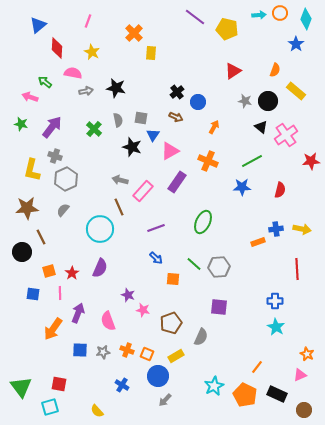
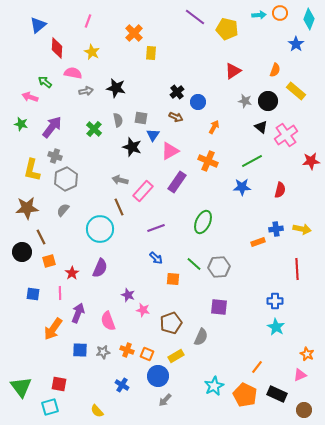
cyan diamond at (306, 19): moved 3 px right
orange square at (49, 271): moved 10 px up
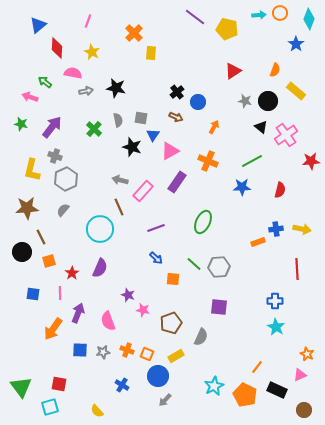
black rectangle at (277, 394): moved 4 px up
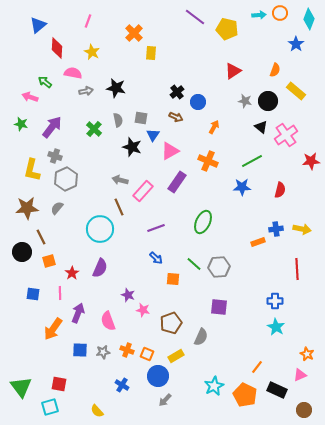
gray semicircle at (63, 210): moved 6 px left, 2 px up
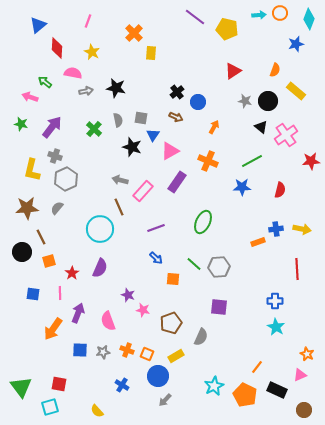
blue star at (296, 44): rotated 21 degrees clockwise
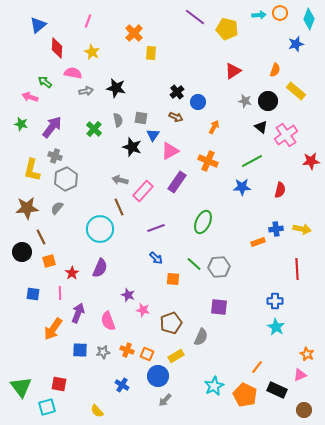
cyan square at (50, 407): moved 3 px left
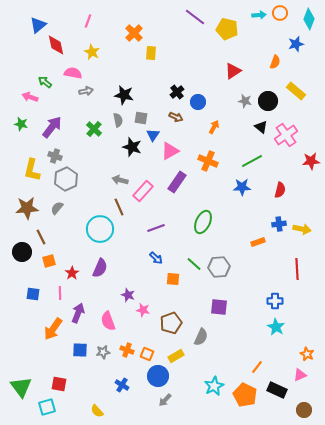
red diamond at (57, 48): moved 1 px left, 3 px up; rotated 15 degrees counterclockwise
orange semicircle at (275, 70): moved 8 px up
black star at (116, 88): moved 8 px right, 7 px down
blue cross at (276, 229): moved 3 px right, 5 px up
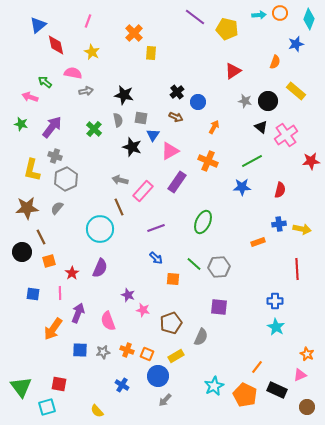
brown circle at (304, 410): moved 3 px right, 3 px up
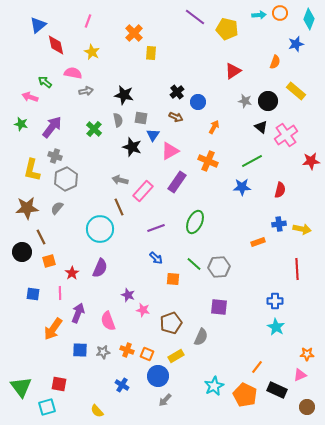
green ellipse at (203, 222): moved 8 px left
orange star at (307, 354): rotated 24 degrees counterclockwise
